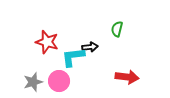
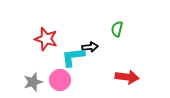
red star: moved 1 px left, 3 px up
pink circle: moved 1 px right, 1 px up
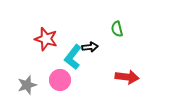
green semicircle: rotated 28 degrees counterclockwise
cyan L-shape: rotated 45 degrees counterclockwise
gray star: moved 6 px left, 3 px down
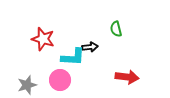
green semicircle: moved 1 px left
red star: moved 3 px left
cyan L-shape: rotated 125 degrees counterclockwise
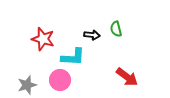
black arrow: moved 2 px right, 12 px up; rotated 14 degrees clockwise
red arrow: rotated 30 degrees clockwise
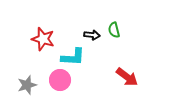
green semicircle: moved 2 px left, 1 px down
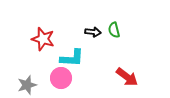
black arrow: moved 1 px right, 3 px up
cyan L-shape: moved 1 px left, 1 px down
pink circle: moved 1 px right, 2 px up
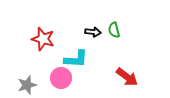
cyan L-shape: moved 4 px right, 1 px down
